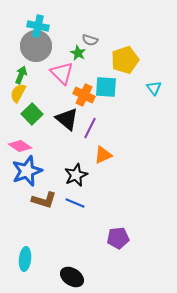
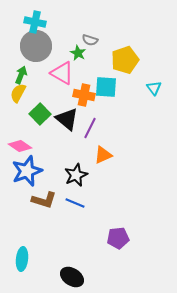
cyan cross: moved 3 px left, 4 px up
pink triangle: rotated 15 degrees counterclockwise
orange cross: rotated 15 degrees counterclockwise
green square: moved 8 px right
cyan ellipse: moved 3 px left
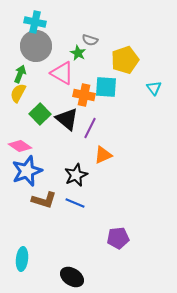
green arrow: moved 1 px left, 1 px up
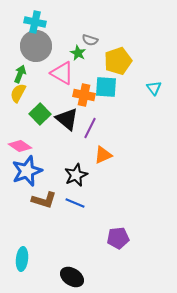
yellow pentagon: moved 7 px left, 1 px down
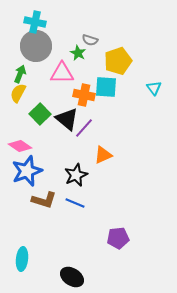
pink triangle: rotated 30 degrees counterclockwise
purple line: moved 6 px left; rotated 15 degrees clockwise
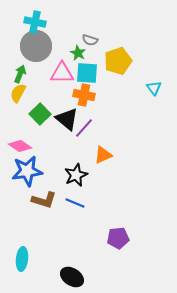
cyan square: moved 19 px left, 14 px up
blue star: rotated 12 degrees clockwise
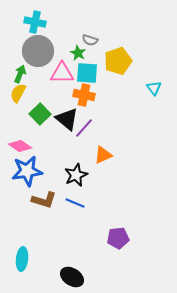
gray circle: moved 2 px right, 5 px down
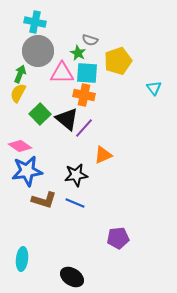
black star: rotated 15 degrees clockwise
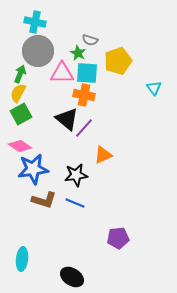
green square: moved 19 px left; rotated 15 degrees clockwise
blue star: moved 6 px right, 2 px up
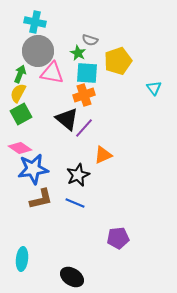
pink triangle: moved 10 px left; rotated 10 degrees clockwise
orange cross: rotated 30 degrees counterclockwise
pink diamond: moved 2 px down
black star: moved 2 px right; rotated 15 degrees counterclockwise
brown L-shape: moved 3 px left, 1 px up; rotated 30 degrees counterclockwise
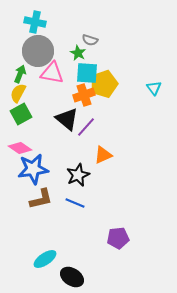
yellow pentagon: moved 14 px left, 23 px down
purple line: moved 2 px right, 1 px up
cyan ellipse: moved 23 px right; rotated 50 degrees clockwise
